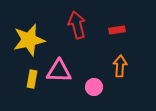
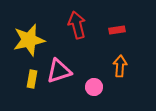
pink triangle: rotated 20 degrees counterclockwise
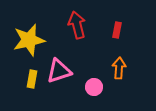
red rectangle: rotated 70 degrees counterclockwise
orange arrow: moved 1 px left, 2 px down
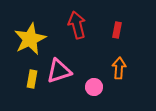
yellow star: moved 1 px right, 1 px up; rotated 12 degrees counterclockwise
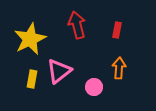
pink triangle: rotated 20 degrees counterclockwise
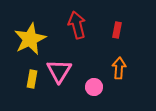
pink triangle: rotated 20 degrees counterclockwise
